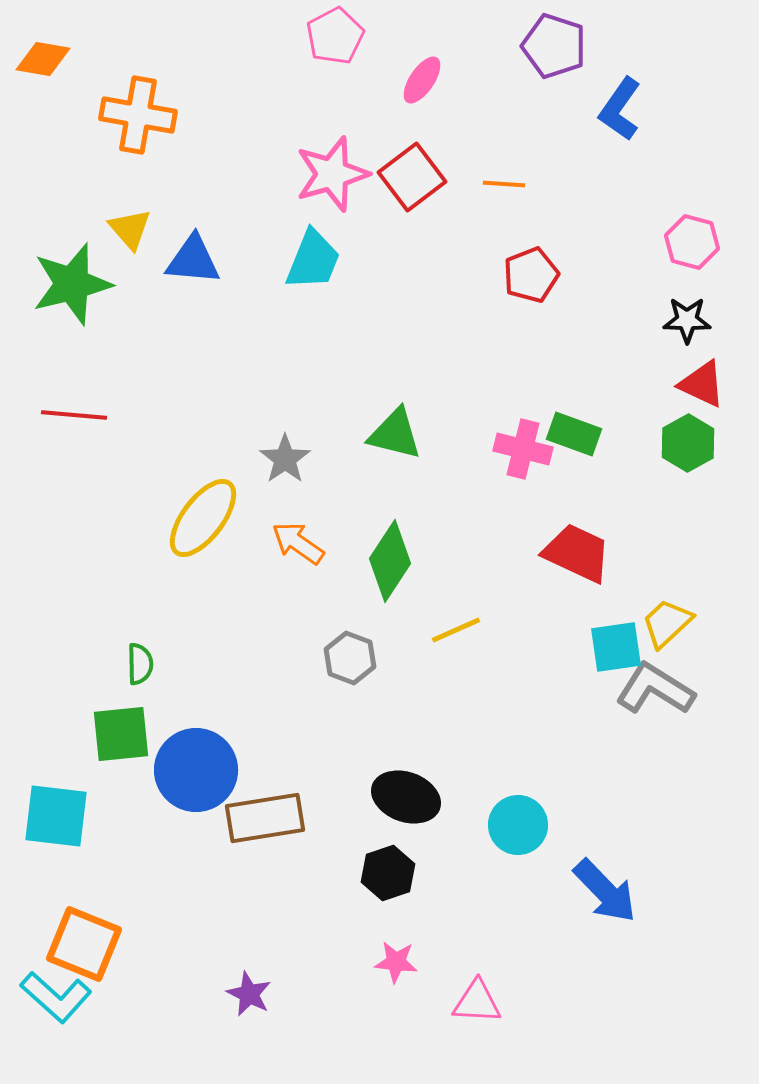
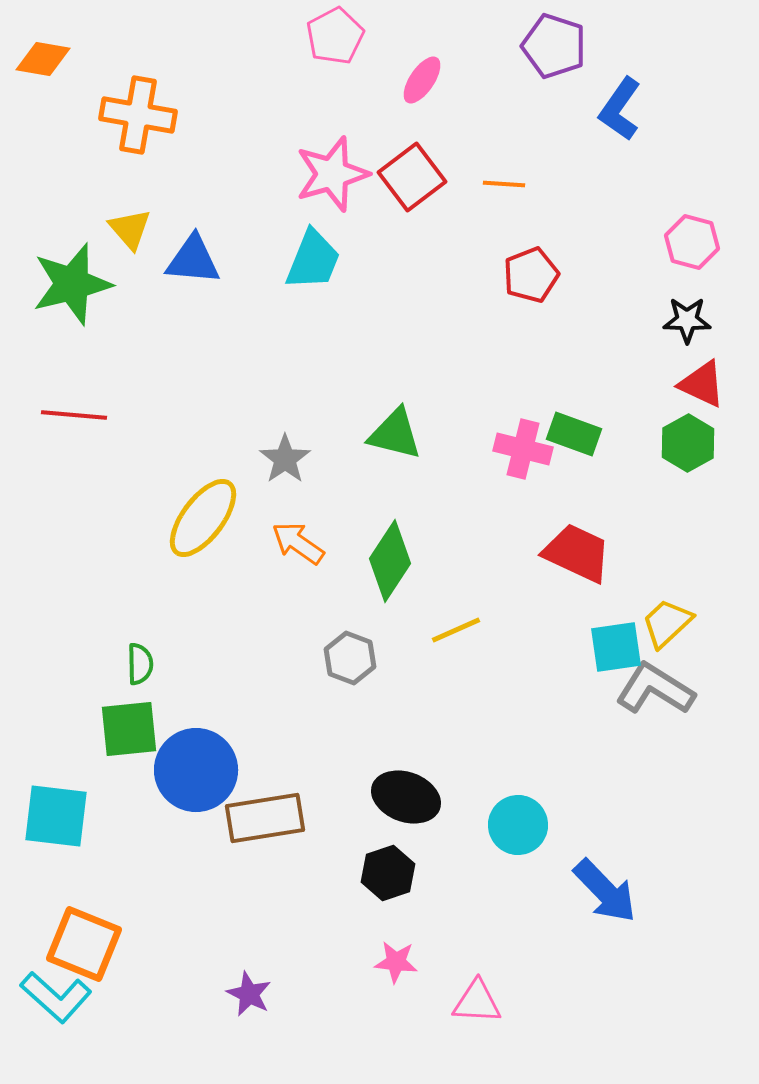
green square at (121, 734): moved 8 px right, 5 px up
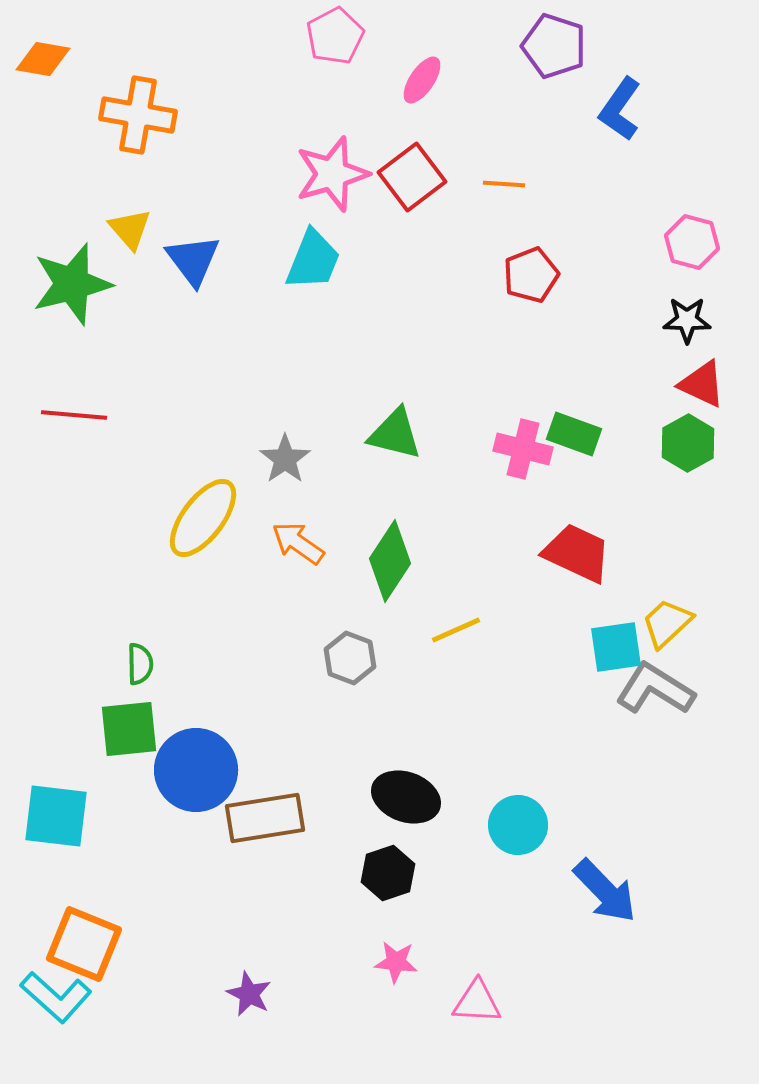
blue triangle at (193, 260): rotated 48 degrees clockwise
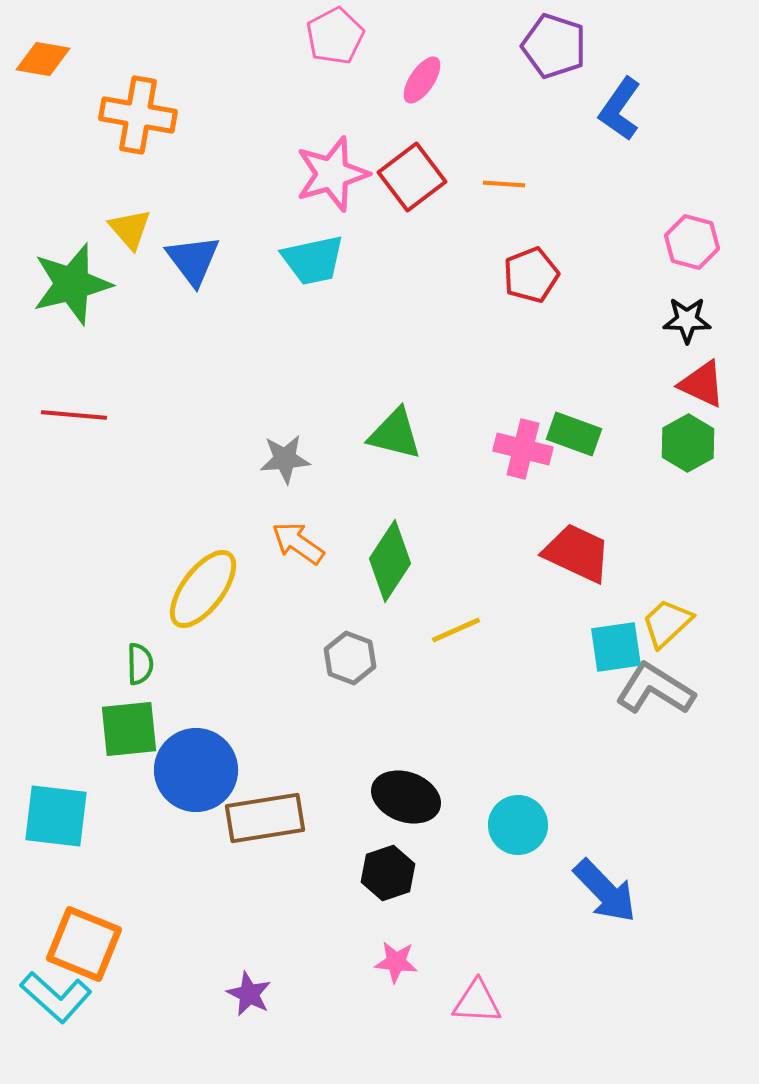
cyan trapezoid at (313, 260): rotated 56 degrees clockwise
gray star at (285, 459): rotated 30 degrees clockwise
yellow ellipse at (203, 518): moved 71 px down
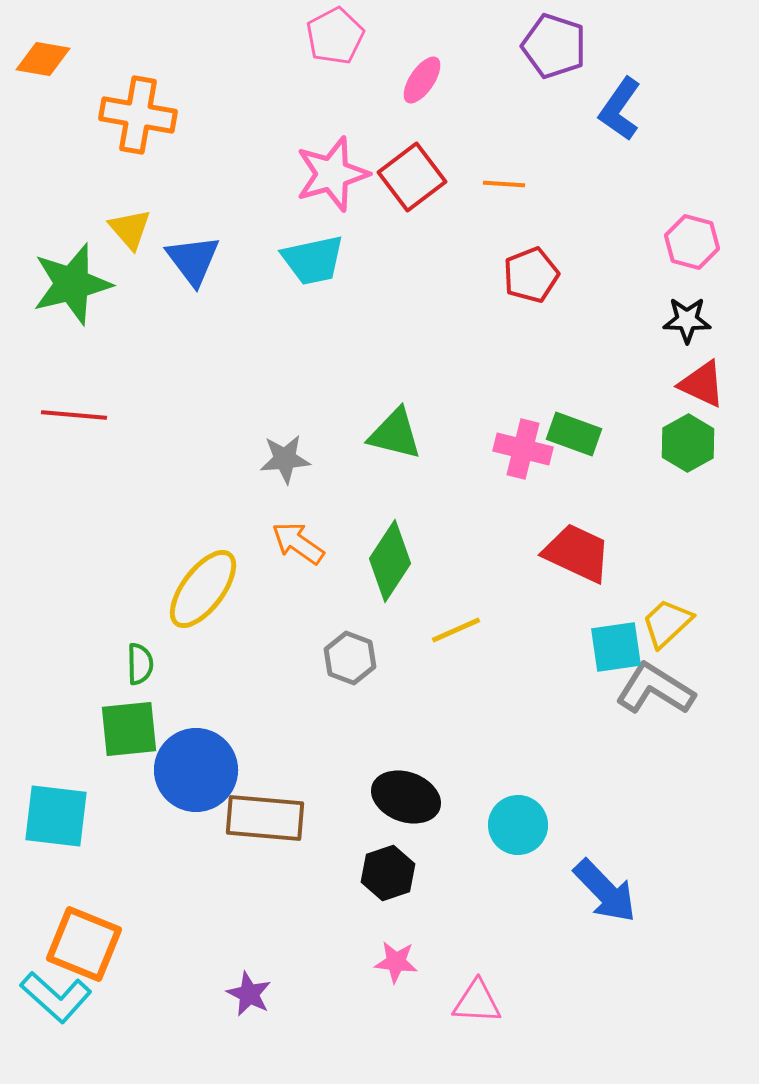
brown rectangle at (265, 818): rotated 14 degrees clockwise
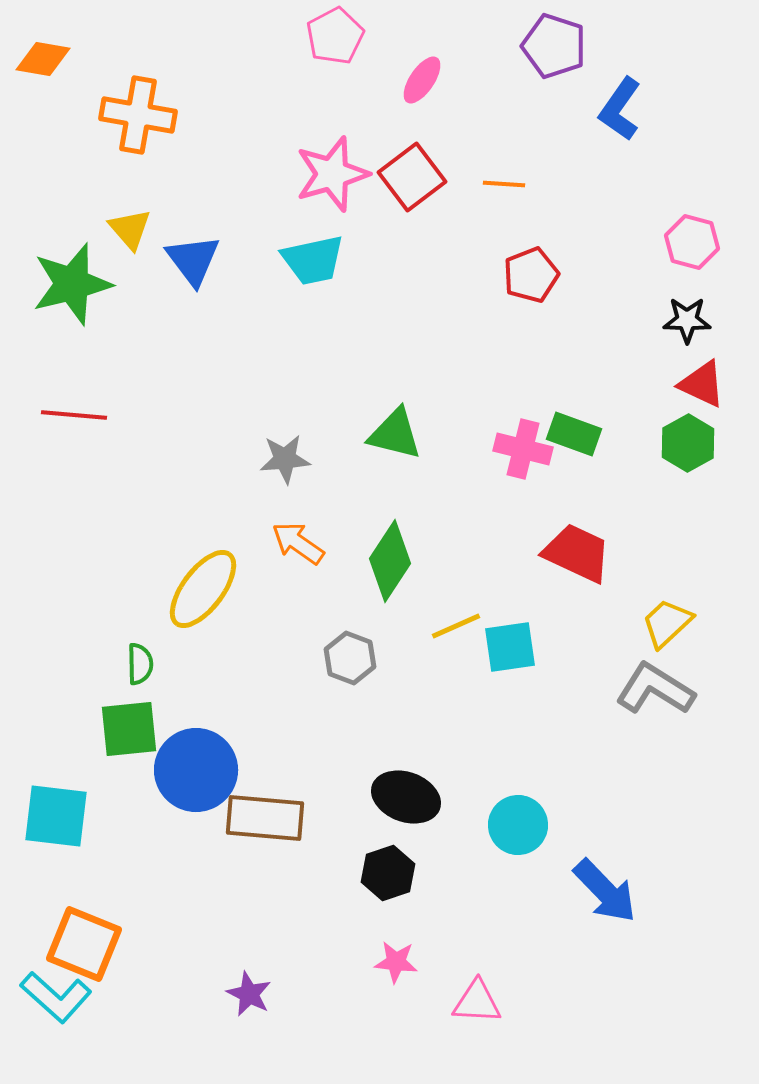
yellow line at (456, 630): moved 4 px up
cyan square at (616, 647): moved 106 px left
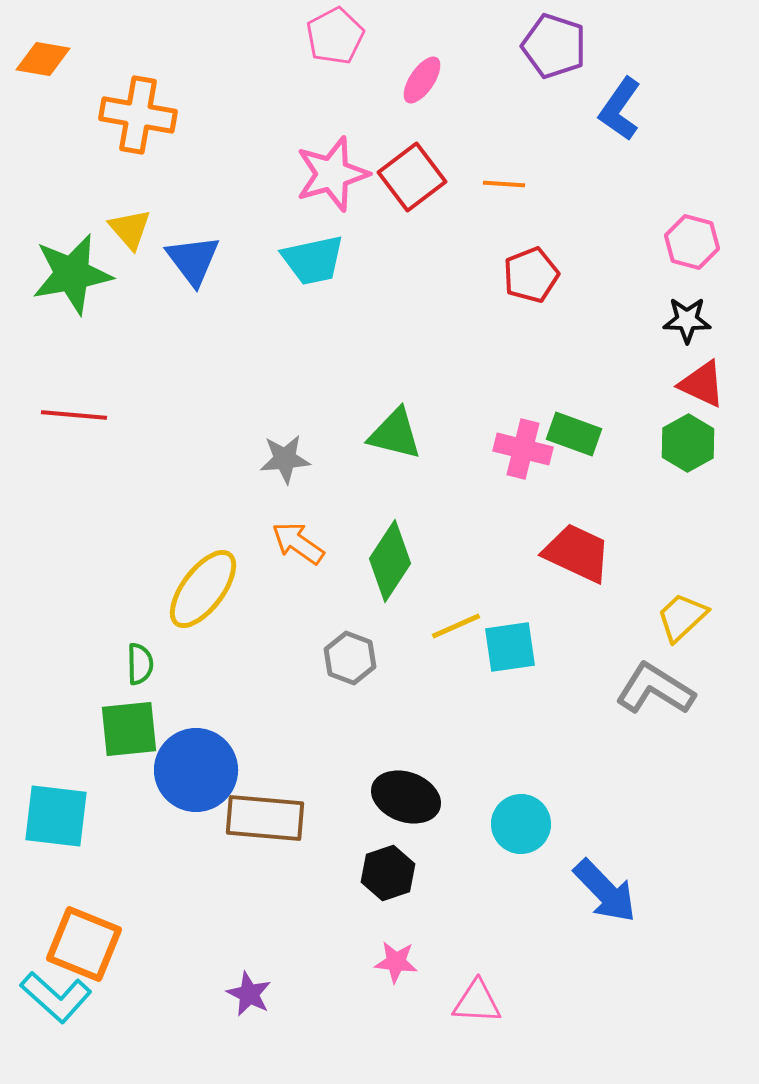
green star at (72, 284): moved 10 px up; rotated 4 degrees clockwise
yellow trapezoid at (667, 623): moved 15 px right, 6 px up
cyan circle at (518, 825): moved 3 px right, 1 px up
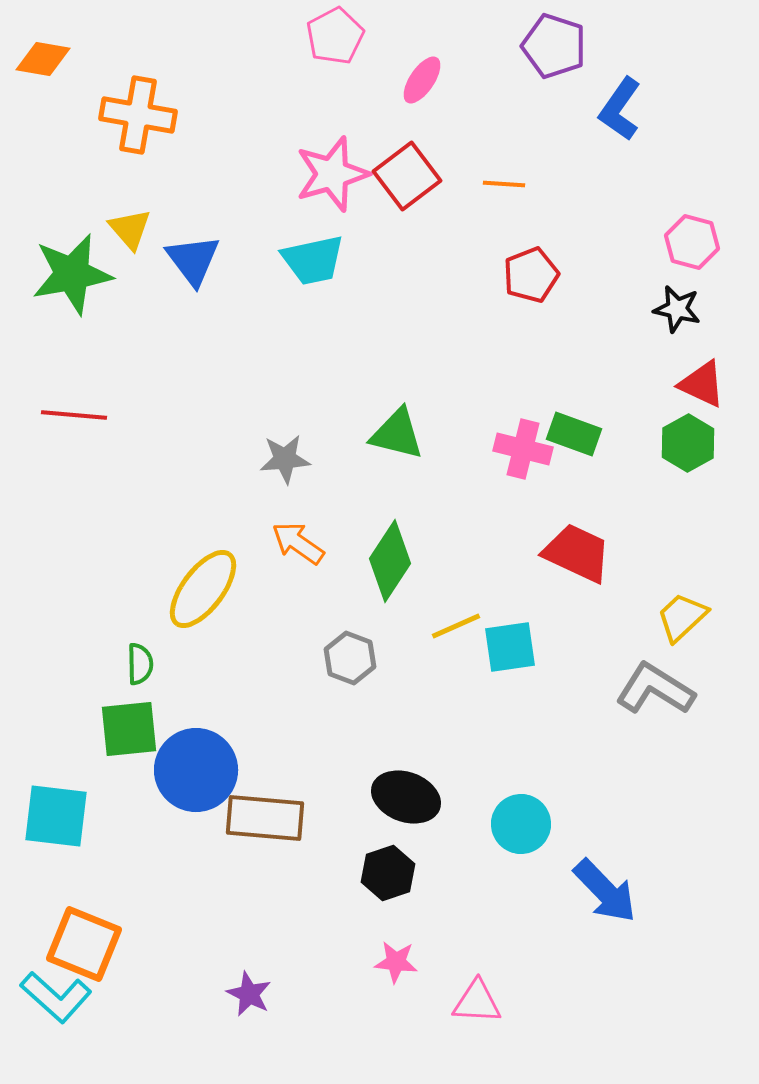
red square at (412, 177): moved 5 px left, 1 px up
black star at (687, 320): moved 10 px left, 11 px up; rotated 12 degrees clockwise
green triangle at (395, 434): moved 2 px right
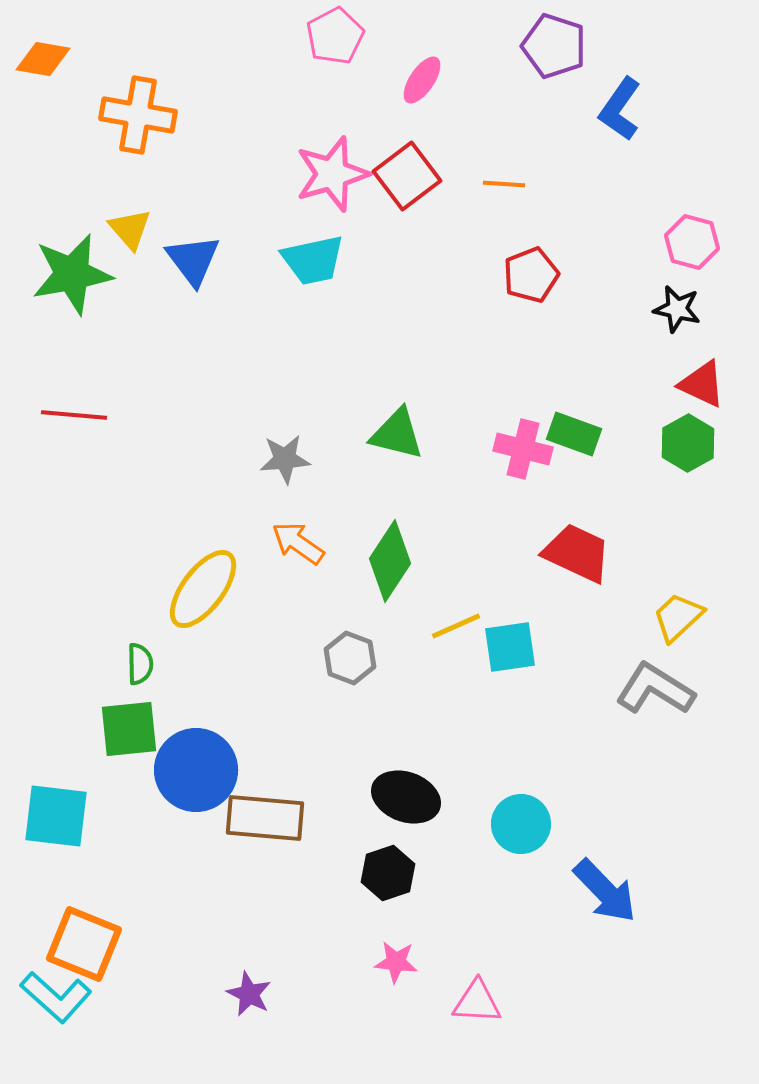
yellow trapezoid at (682, 617): moved 4 px left
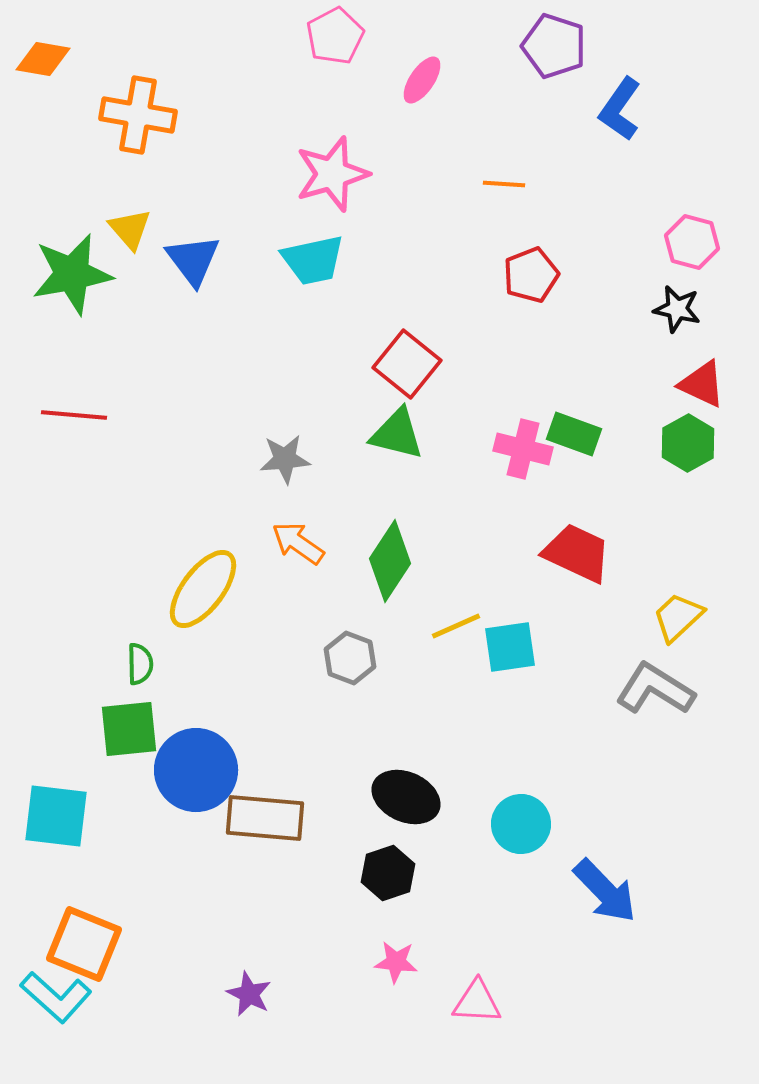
red square at (407, 176): moved 188 px down; rotated 14 degrees counterclockwise
black ellipse at (406, 797): rotated 4 degrees clockwise
